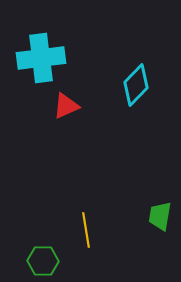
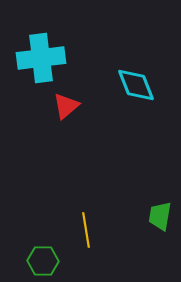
cyan diamond: rotated 66 degrees counterclockwise
red triangle: rotated 16 degrees counterclockwise
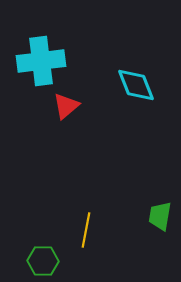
cyan cross: moved 3 px down
yellow line: rotated 20 degrees clockwise
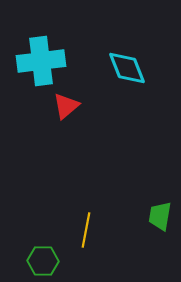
cyan diamond: moved 9 px left, 17 px up
